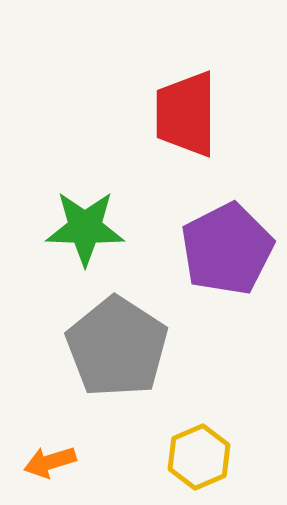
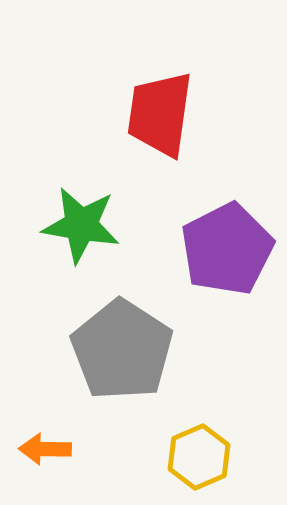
red trapezoid: moved 26 px left; rotated 8 degrees clockwise
green star: moved 4 px left, 3 px up; rotated 8 degrees clockwise
gray pentagon: moved 5 px right, 3 px down
orange arrow: moved 5 px left, 13 px up; rotated 18 degrees clockwise
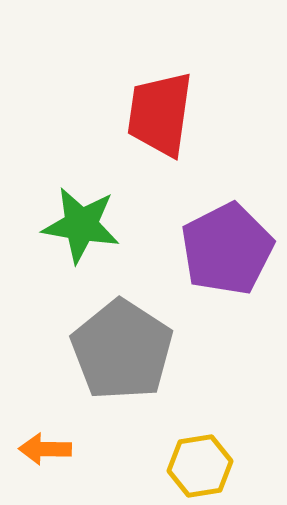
yellow hexagon: moved 1 px right, 9 px down; rotated 14 degrees clockwise
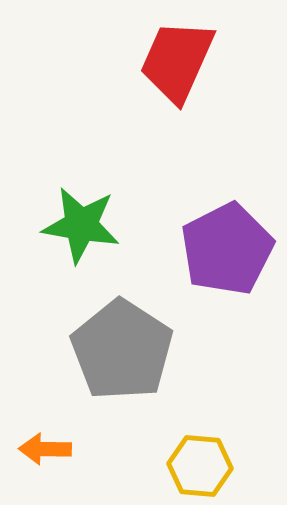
red trapezoid: moved 17 px right, 53 px up; rotated 16 degrees clockwise
yellow hexagon: rotated 14 degrees clockwise
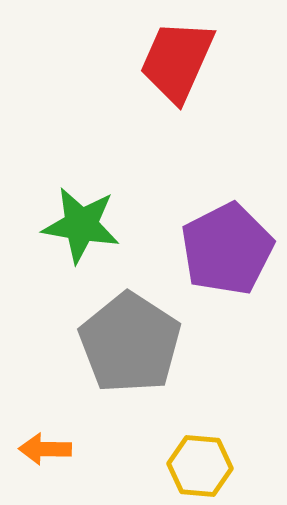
gray pentagon: moved 8 px right, 7 px up
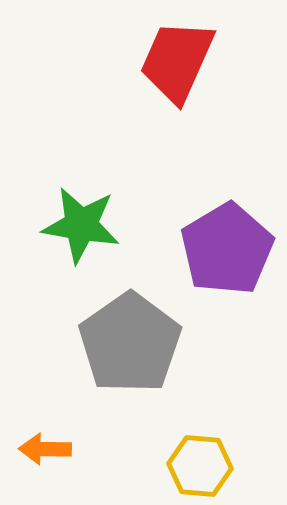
purple pentagon: rotated 4 degrees counterclockwise
gray pentagon: rotated 4 degrees clockwise
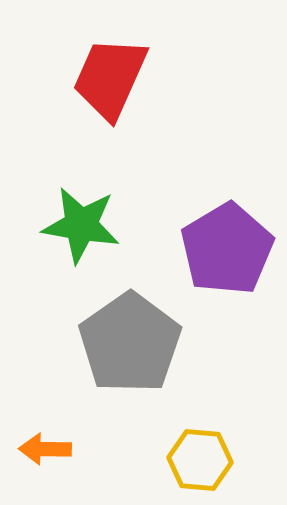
red trapezoid: moved 67 px left, 17 px down
yellow hexagon: moved 6 px up
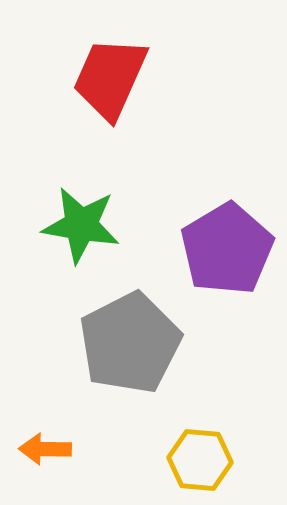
gray pentagon: rotated 8 degrees clockwise
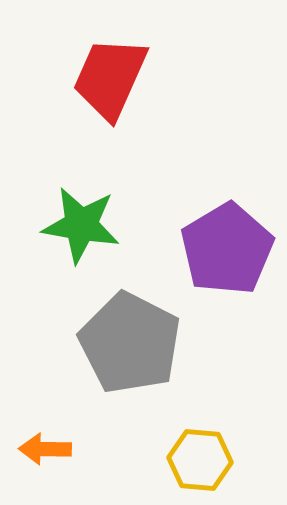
gray pentagon: rotated 18 degrees counterclockwise
